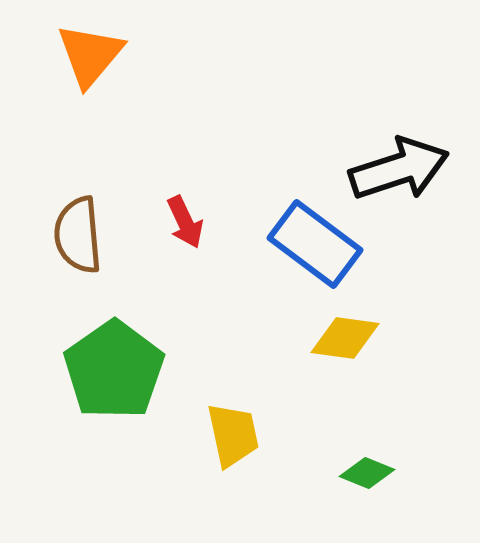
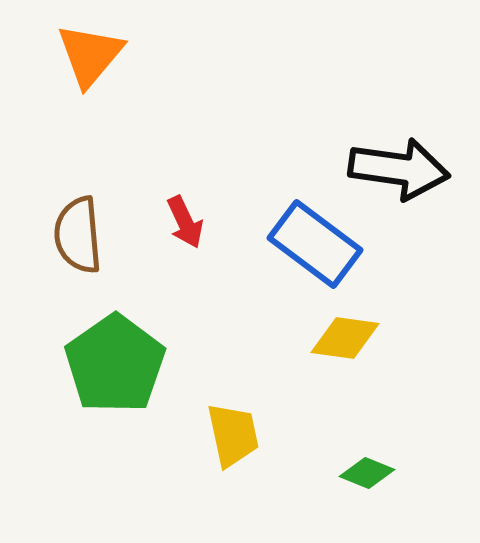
black arrow: rotated 26 degrees clockwise
green pentagon: moved 1 px right, 6 px up
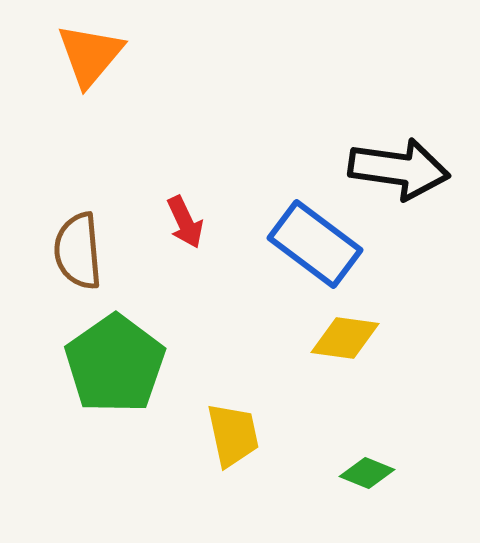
brown semicircle: moved 16 px down
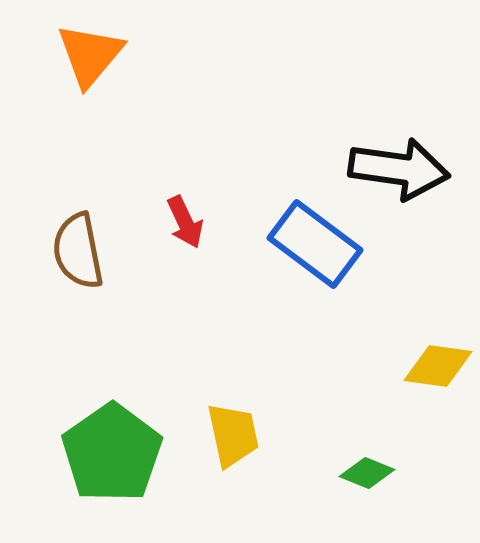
brown semicircle: rotated 6 degrees counterclockwise
yellow diamond: moved 93 px right, 28 px down
green pentagon: moved 3 px left, 89 px down
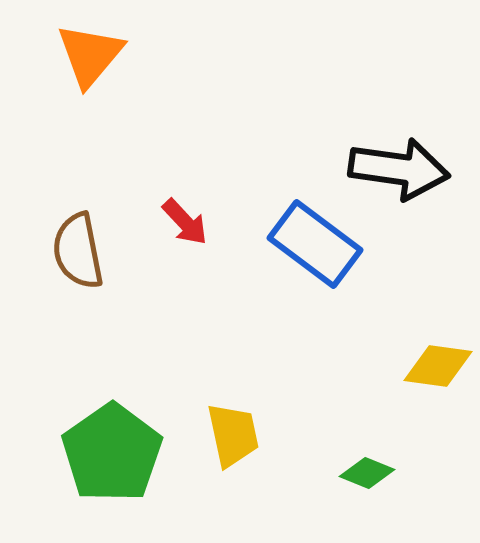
red arrow: rotated 18 degrees counterclockwise
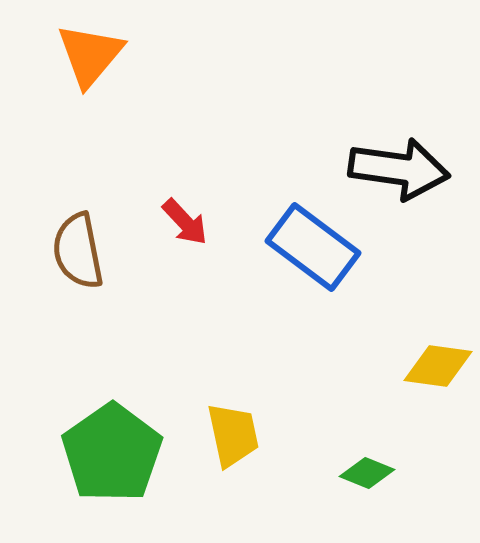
blue rectangle: moved 2 px left, 3 px down
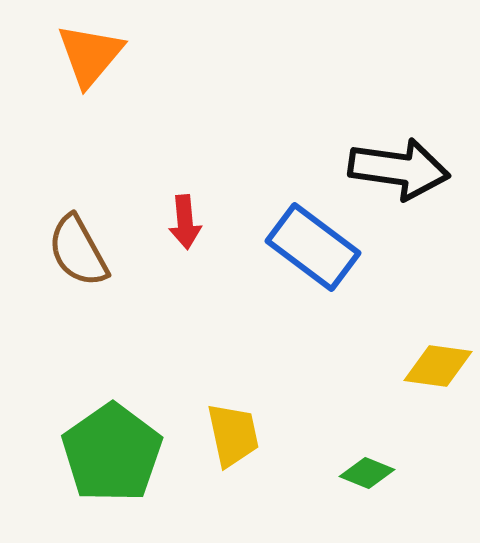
red arrow: rotated 38 degrees clockwise
brown semicircle: rotated 18 degrees counterclockwise
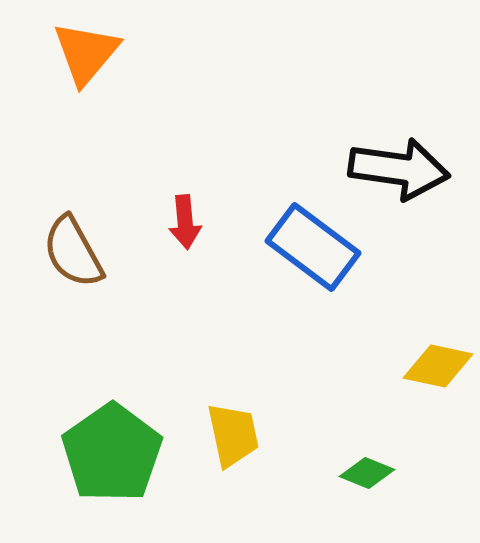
orange triangle: moved 4 px left, 2 px up
brown semicircle: moved 5 px left, 1 px down
yellow diamond: rotated 4 degrees clockwise
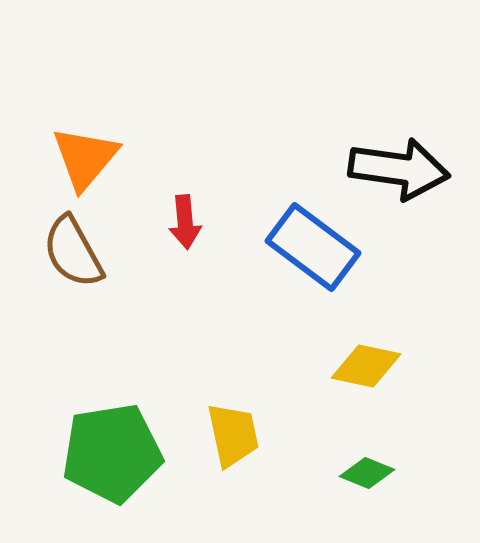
orange triangle: moved 1 px left, 105 px down
yellow diamond: moved 72 px left
green pentagon: rotated 26 degrees clockwise
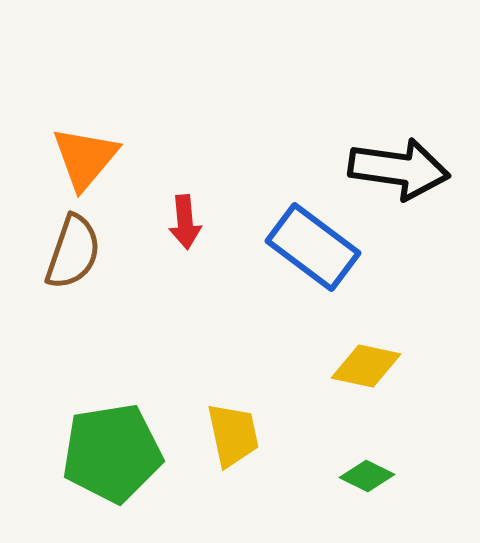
brown semicircle: rotated 132 degrees counterclockwise
green diamond: moved 3 px down; rotated 4 degrees clockwise
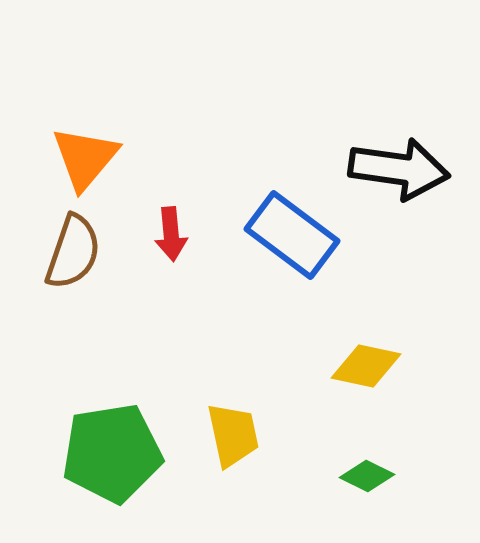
red arrow: moved 14 px left, 12 px down
blue rectangle: moved 21 px left, 12 px up
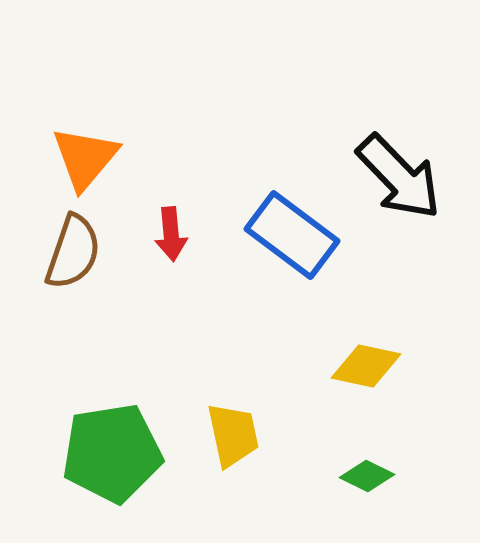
black arrow: moved 8 px down; rotated 38 degrees clockwise
